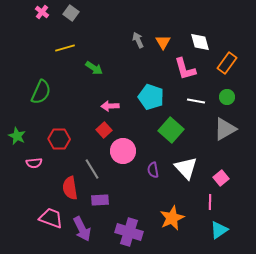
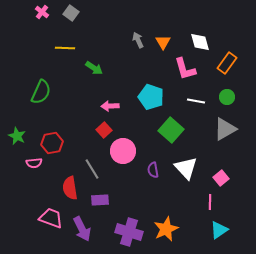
yellow line: rotated 18 degrees clockwise
red hexagon: moved 7 px left, 4 px down; rotated 10 degrees counterclockwise
orange star: moved 6 px left, 11 px down
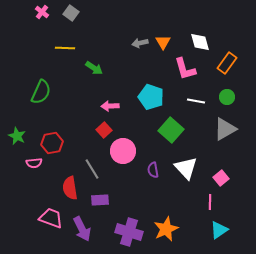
gray arrow: moved 2 px right, 3 px down; rotated 77 degrees counterclockwise
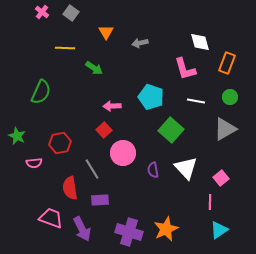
orange triangle: moved 57 px left, 10 px up
orange rectangle: rotated 15 degrees counterclockwise
green circle: moved 3 px right
pink arrow: moved 2 px right
red hexagon: moved 8 px right
pink circle: moved 2 px down
